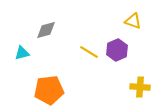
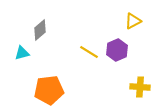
yellow triangle: rotated 48 degrees counterclockwise
gray diamond: moved 6 px left; rotated 25 degrees counterclockwise
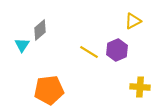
cyan triangle: moved 8 px up; rotated 42 degrees counterclockwise
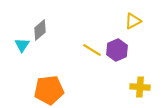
yellow line: moved 3 px right, 2 px up
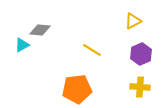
gray diamond: rotated 45 degrees clockwise
cyan triangle: rotated 28 degrees clockwise
purple hexagon: moved 24 px right, 4 px down
orange pentagon: moved 28 px right, 1 px up
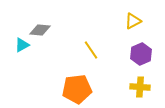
yellow line: moved 1 px left; rotated 24 degrees clockwise
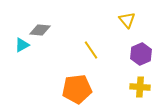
yellow triangle: moved 6 px left, 1 px up; rotated 42 degrees counterclockwise
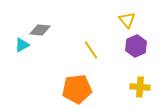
purple hexagon: moved 5 px left, 8 px up
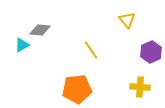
purple hexagon: moved 15 px right, 6 px down
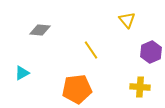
cyan triangle: moved 28 px down
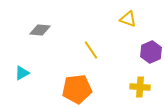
yellow triangle: moved 1 px right, 1 px up; rotated 30 degrees counterclockwise
